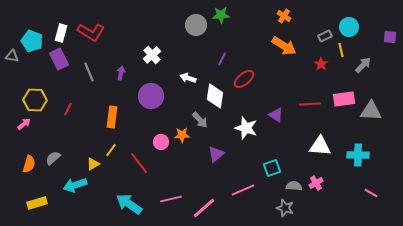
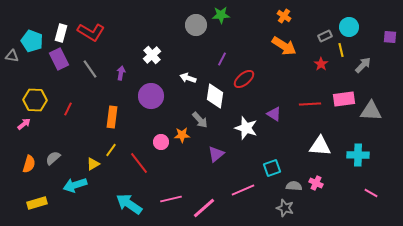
gray line at (89, 72): moved 1 px right, 3 px up; rotated 12 degrees counterclockwise
purple triangle at (276, 115): moved 2 px left, 1 px up
pink cross at (316, 183): rotated 32 degrees counterclockwise
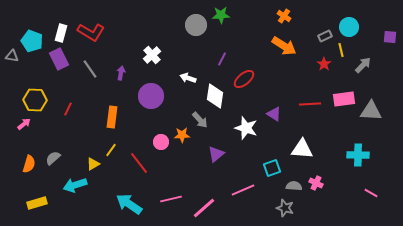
red star at (321, 64): moved 3 px right
white triangle at (320, 146): moved 18 px left, 3 px down
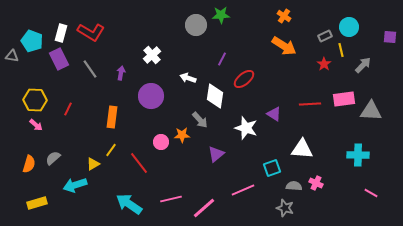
pink arrow at (24, 124): moved 12 px right, 1 px down; rotated 80 degrees clockwise
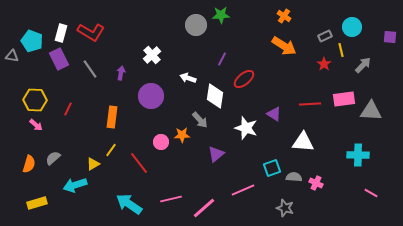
cyan circle at (349, 27): moved 3 px right
white triangle at (302, 149): moved 1 px right, 7 px up
gray semicircle at (294, 186): moved 9 px up
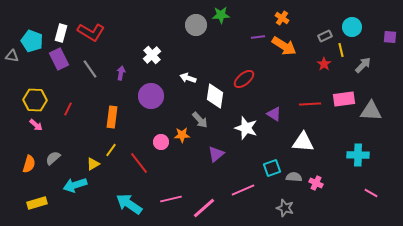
orange cross at (284, 16): moved 2 px left, 2 px down
purple line at (222, 59): moved 36 px right, 22 px up; rotated 56 degrees clockwise
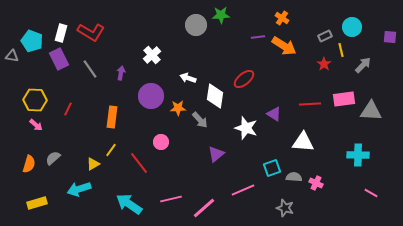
orange star at (182, 135): moved 4 px left, 27 px up
cyan arrow at (75, 185): moved 4 px right, 4 px down
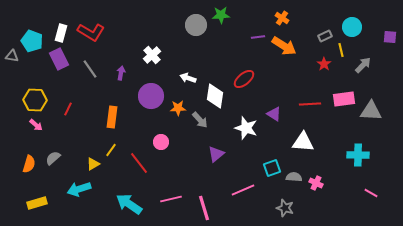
pink line at (204, 208): rotated 65 degrees counterclockwise
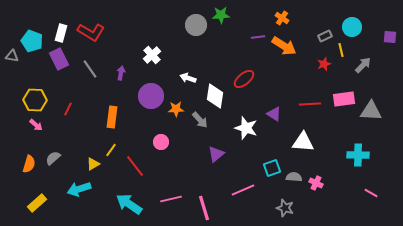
red star at (324, 64): rotated 16 degrees clockwise
orange star at (178, 108): moved 2 px left, 1 px down
red line at (139, 163): moved 4 px left, 3 px down
yellow rectangle at (37, 203): rotated 24 degrees counterclockwise
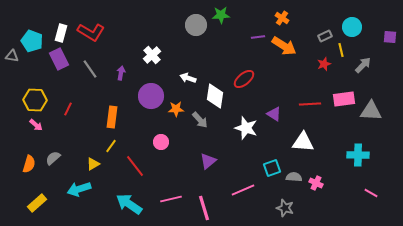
yellow line at (111, 150): moved 4 px up
purple triangle at (216, 154): moved 8 px left, 7 px down
